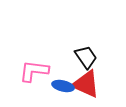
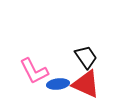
pink L-shape: rotated 124 degrees counterclockwise
blue ellipse: moved 5 px left, 2 px up; rotated 20 degrees counterclockwise
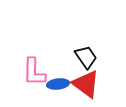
pink L-shape: moved 1 px down; rotated 28 degrees clockwise
red triangle: rotated 12 degrees clockwise
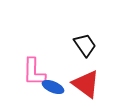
black trapezoid: moved 1 px left, 12 px up
blue ellipse: moved 5 px left, 3 px down; rotated 30 degrees clockwise
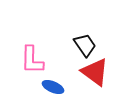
pink L-shape: moved 2 px left, 12 px up
red triangle: moved 9 px right, 12 px up
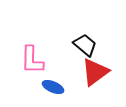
black trapezoid: rotated 15 degrees counterclockwise
red triangle: rotated 48 degrees clockwise
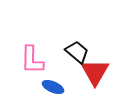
black trapezoid: moved 8 px left, 7 px down
red triangle: rotated 24 degrees counterclockwise
